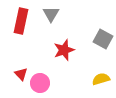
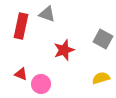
gray triangle: moved 4 px left; rotated 42 degrees counterclockwise
red rectangle: moved 5 px down
red triangle: rotated 24 degrees counterclockwise
yellow semicircle: moved 1 px up
pink circle: moved 1 px right, 1 px down
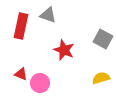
gray triangle: moved 1 px right, 1 px down
red star: rotated 30 degrees counterclockwise
pink circle: moved 1 px left, 1 px up
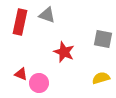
gray triangle: moved 1 px left
red rectangle: moved 1 px left, 4 px up
gray square: rotated 18 degrees counterclockwise
red star: moved 2 px down
pink circle: moved 1 px left
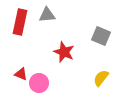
gray triangle: rotated 24 degrees counterclockwise
gray square: moved 2 px left, 3 px up; rotated 12 degrees clockwise
yellow semicircle: rotated 36 degrees counterclockwise
